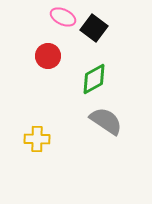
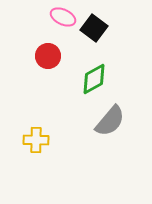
gray semicircle: moved 4 px right; rotated 96 degrees clockwise
yellow cross: moved 1 px left, 1 px down
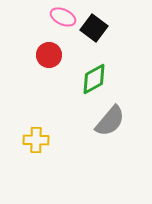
red circle: moved 1 px right, 1 px up
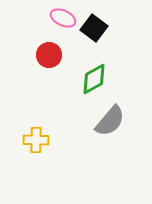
pink ellipse: moved 1 px down
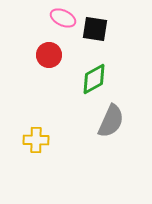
black square: moved 1 px right, 1 px down; rotated 28 degrees counterclockwise
gray semicircle: moved 1 px right; rotated 16 degrees counterclockwise
